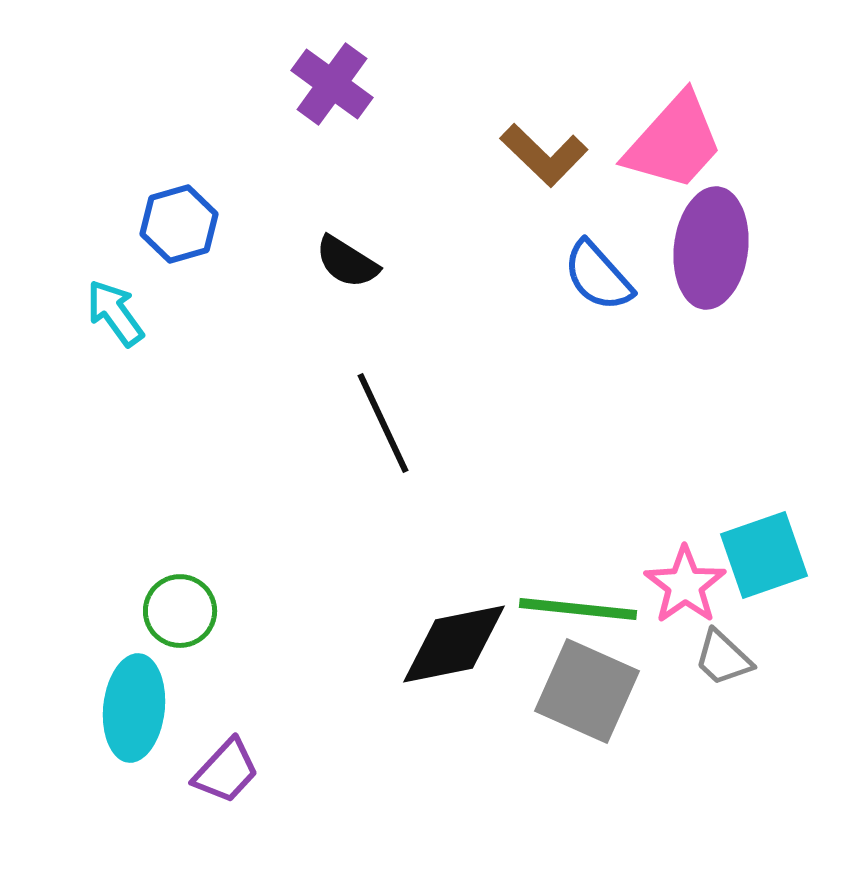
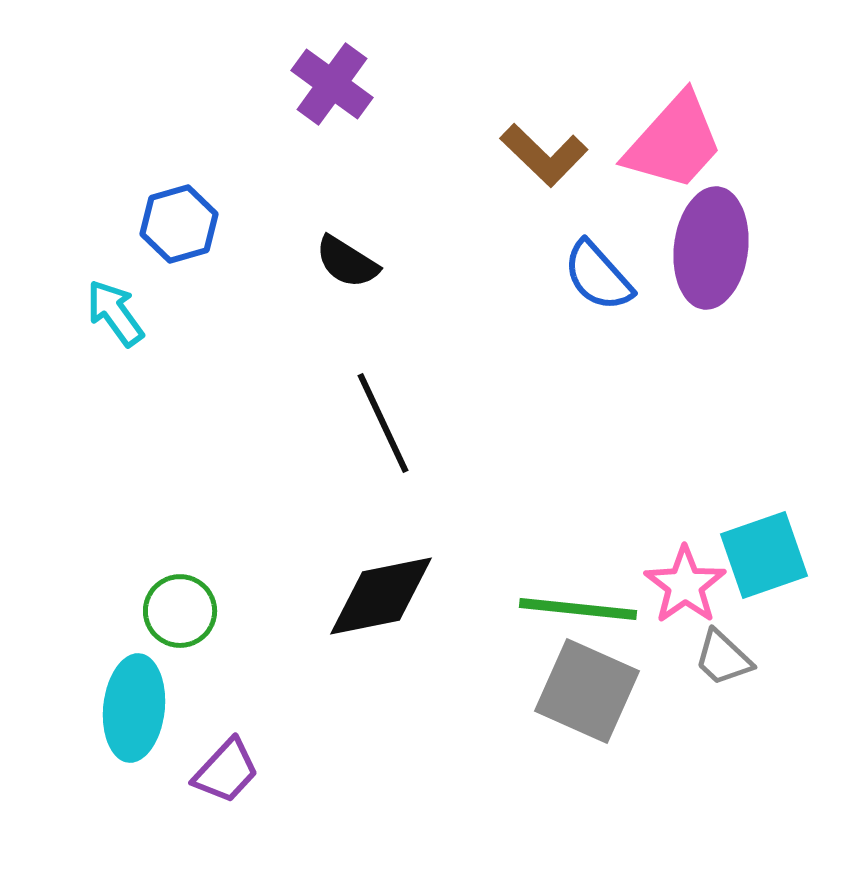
black diamond: moved 73 px left, 48 px up
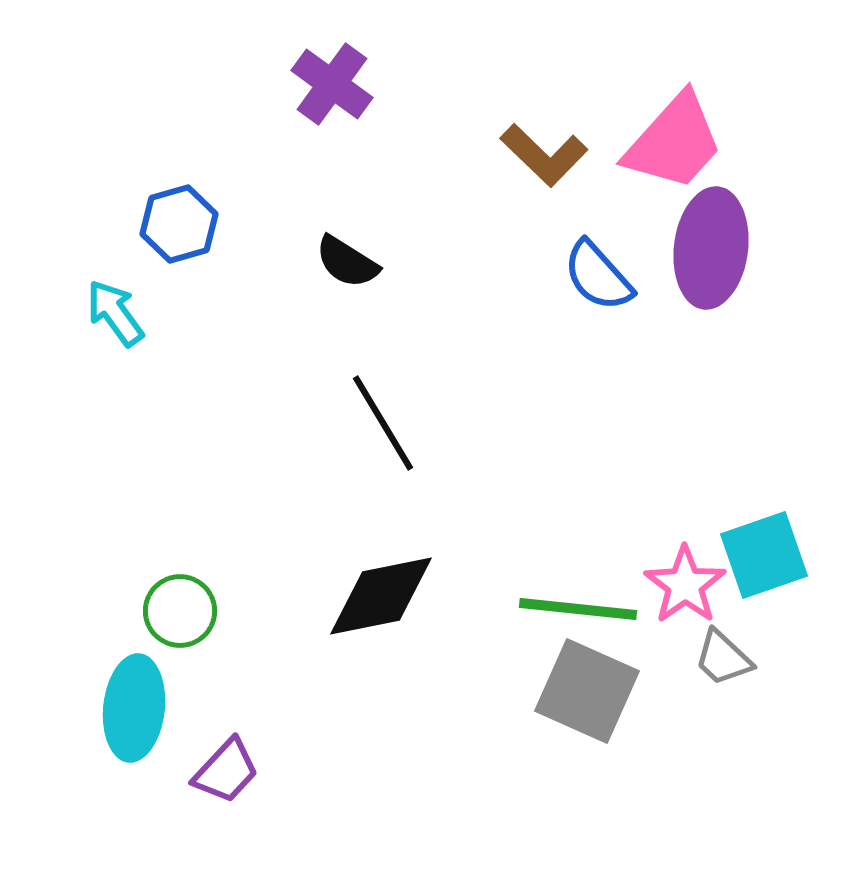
black line: rotated 6 degrees counterclockwise
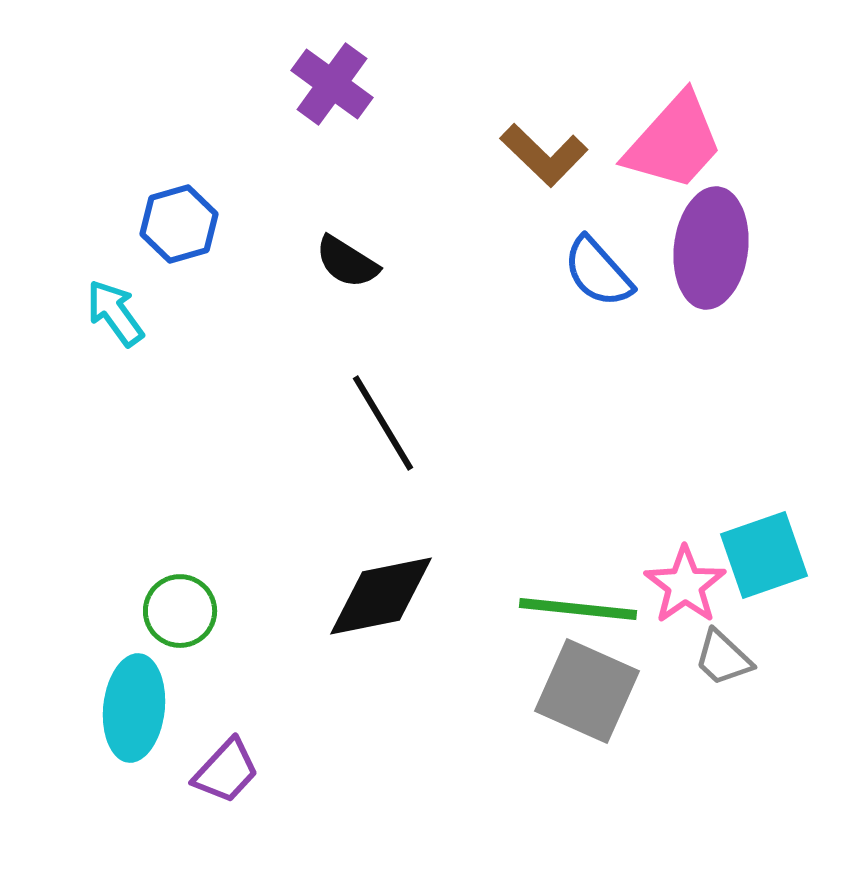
blue semicircle: moved 4 px up
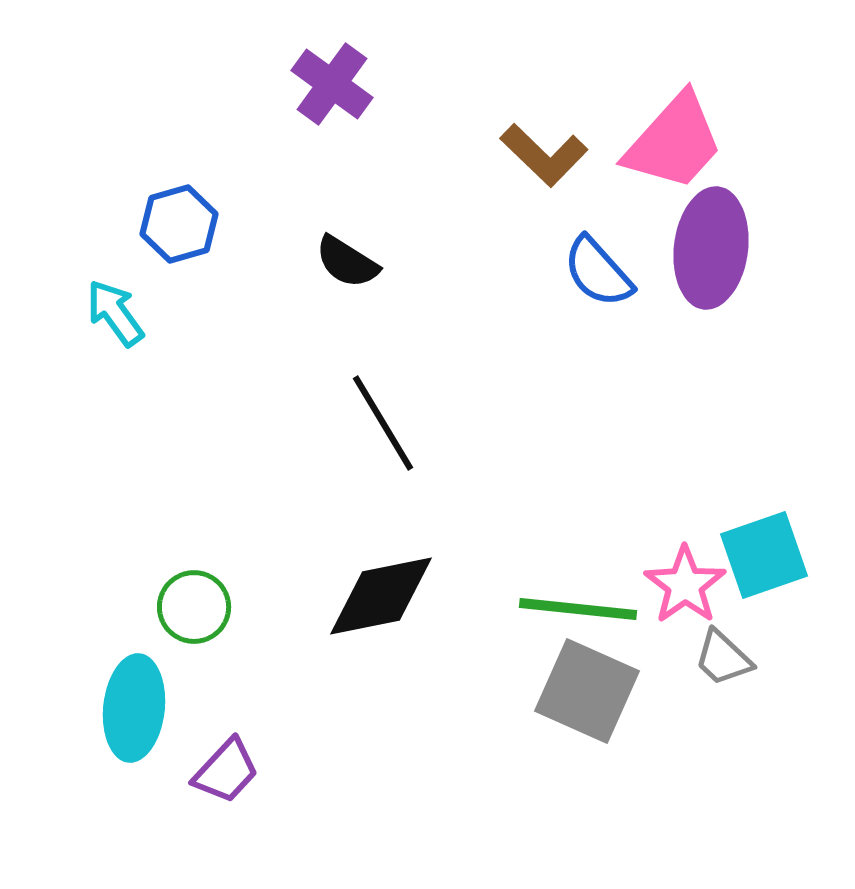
green circle: moved 14 px right, 4 px up
